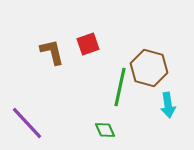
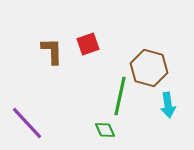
brown L-shape: moved 1 px up; rotated 12 degrees clockwise
green line: moved 9 px down
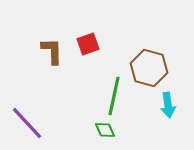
green line: moved 6 px left
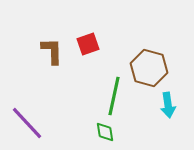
green diamond: moved 2 px down; rotated 15 degrees clockwise
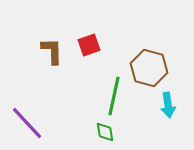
red square: moved 1 px right, 1 px down
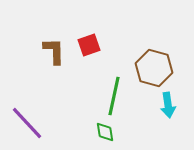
brown L-shape: moved 2 px right
brown hexagon: moved 5 px right
